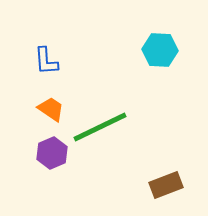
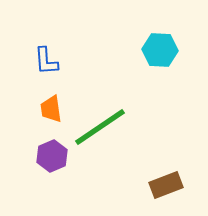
orange trapezoid: rotated 132 degrees counterclockwise
green line: rotated 8 degrees counterclockwise
purple hexagon: moved 3 px down
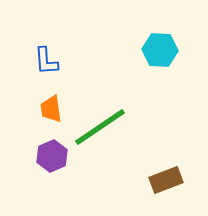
brown rectangle: moved 5 px up
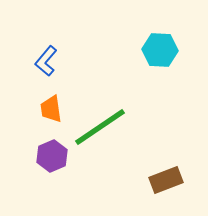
blue L-shape: rotated 44 degrees clockwise
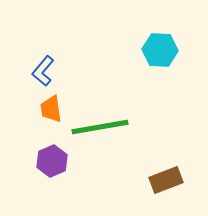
blue L-shape: moved 3 px left, 10 px down
green line: rotated 24 degrees clockwise
purple hexagon: moved 5 px down
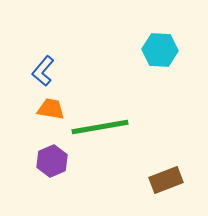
orange trapezoid: rotated 108 degrees clockwise
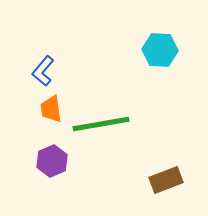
orange trapezoid: rotated 108 degrees counterclockwise
green line: moved 1 px right, 3 px up
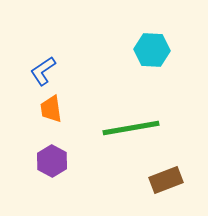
cyan hexagon: moved 8 px left
blue L-shape: rotated 16 degrees clockwise
green line: moved 30 px right, 4 px down
purple hexagon: rotated 8 degrees counterclockwise
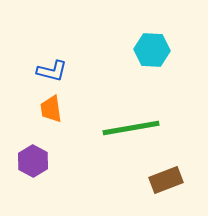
blue L-shape: moved 9 px right; rotated 132 degrees counterclockwise
purple hexagon: moved 19 px left
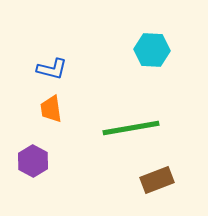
blue L-shape: moved 2 px up
brown rectangle: moved 9 px left
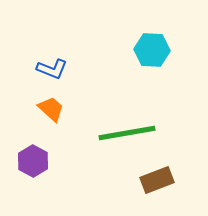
blue L-shape: rotated 8 degrees clockwise
orange trapezoid: rotated 140 degrees clockwise
green line: moved 4 px left, 5 px down
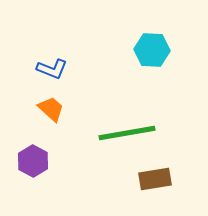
brown rectangle: moved 2 px left, 1 px up; rotated 12 degrees clockwise
